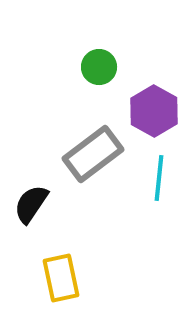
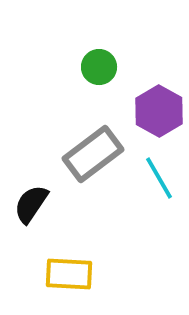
purple hexagon: moved 5 px right
cyan line: rotated 36 degrees counterclockwise
yellow rectangle: moved 8 px right, 4 px up; rotated 75 degrees counterclockwise
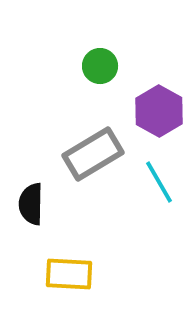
green circle: moved 1 px right, 1 px up
gray rectangle: rotated 6 degrees clockwise
cyan line: moved 4 px down
black semicircle: rotated 33 degrees counterclockwise
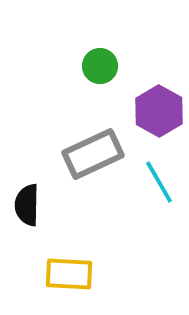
gray rectangle: rotated 6 degrees clockwise
black semicircle: moved 4 px left, 1 px down
